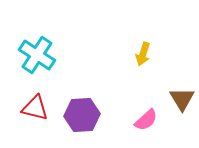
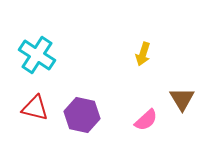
purple hexagon: rotated 16 degrees clockwise
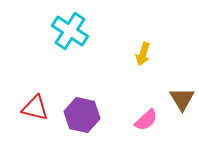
cyan cross: moved 33 px right, 24 px up
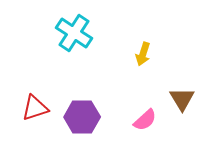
cyan cross: moved 4 px right, 2 px down
red triangle: rotated 32 degrees counterclockwise
purple hexagon: moved 2 px down; rotated 12 degrees counterclockwise
pink semicircle: moved 1 px left
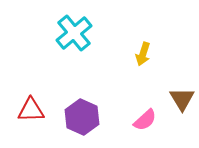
cyan cross: rotated 18 degrees clockwise
red triangle: moved 4 px left, 2 px down; rotated 16 degrees clockwise
purple hexagon: rotated 24 degrees clockwise
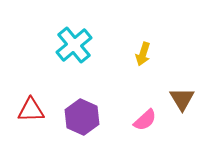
cyan cross: moved 12 px down
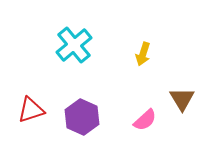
red triangle: rotated 16 degrees counterclockwise
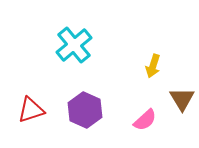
yellow arrow: moved 10 px right, 12 px down
purple hexagon: moved 3 px right, 7 px up
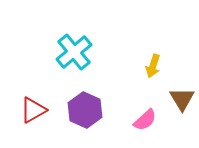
cyan cross: moved 7 px down
red triangle: moved 2 px right; rotated 12 degrees counterclockwise
